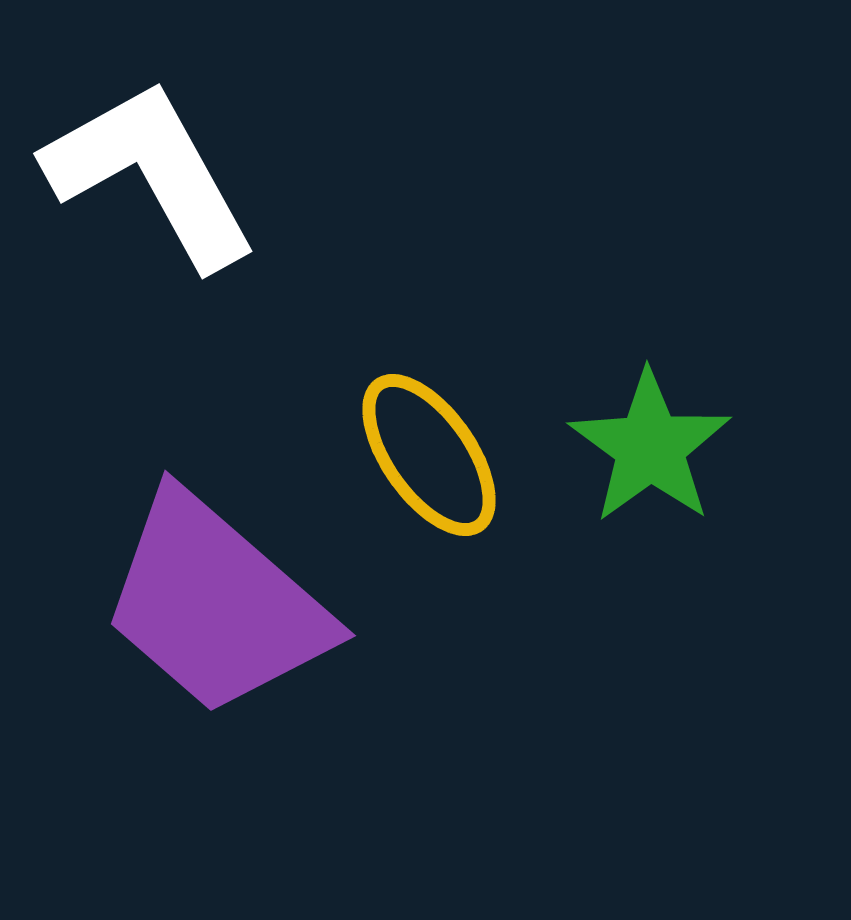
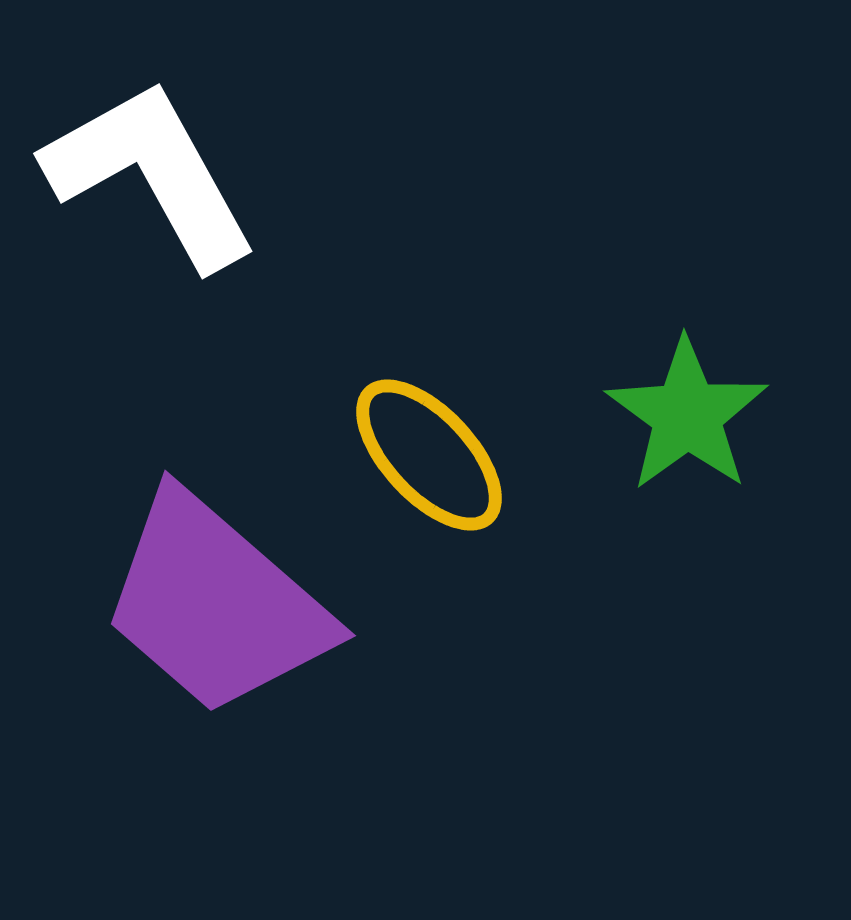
green star: moved 37 px right, 32 px up
yellow ellipse: rotated 8 degrees counterclockwise
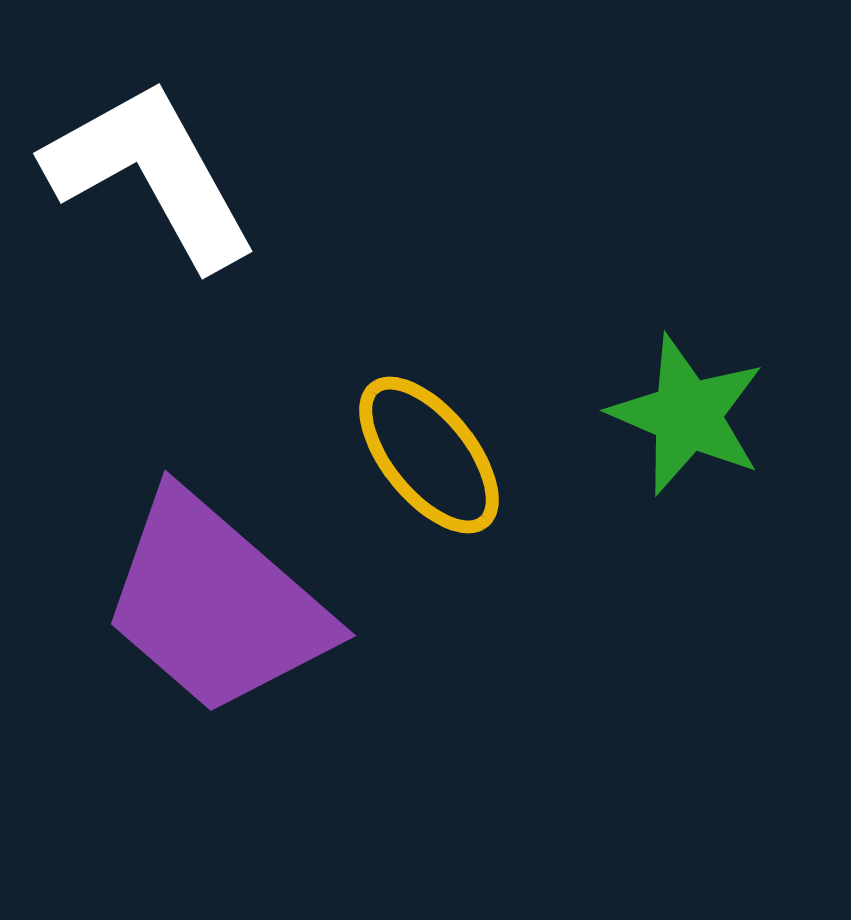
green star: rotated 13 degrees counterclockwise
yellow ellipse: rotated 4 degrees clockwise
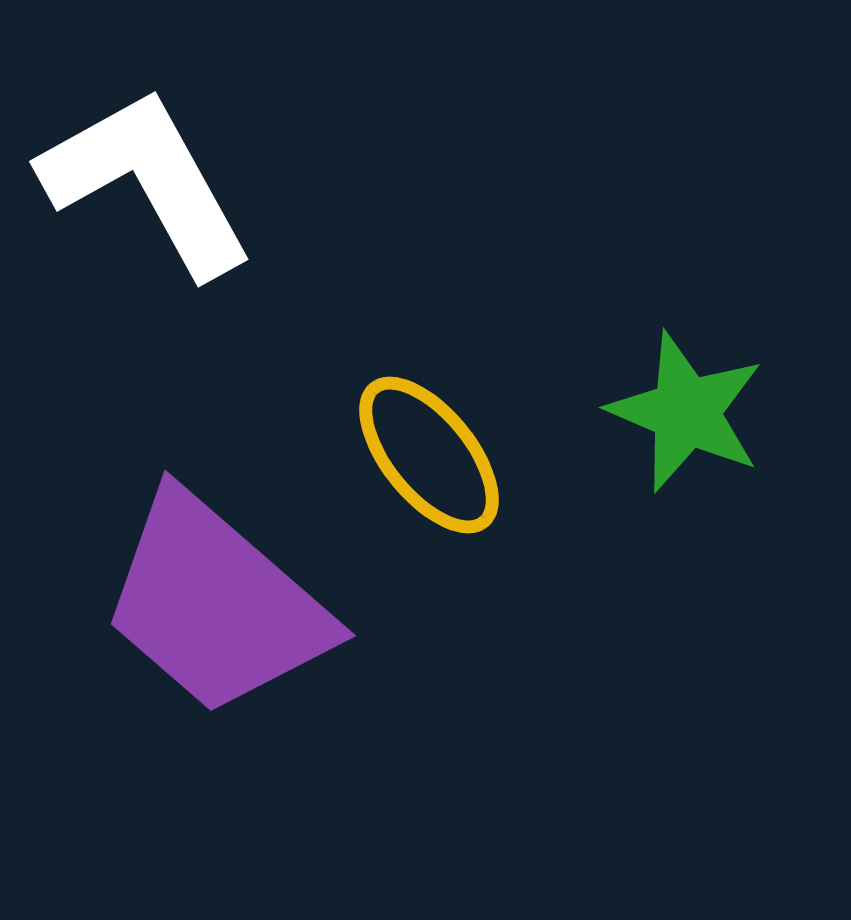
white L-shape: moved 4 px left, 8 px down
green star: moved 1 px left, 3 px up
